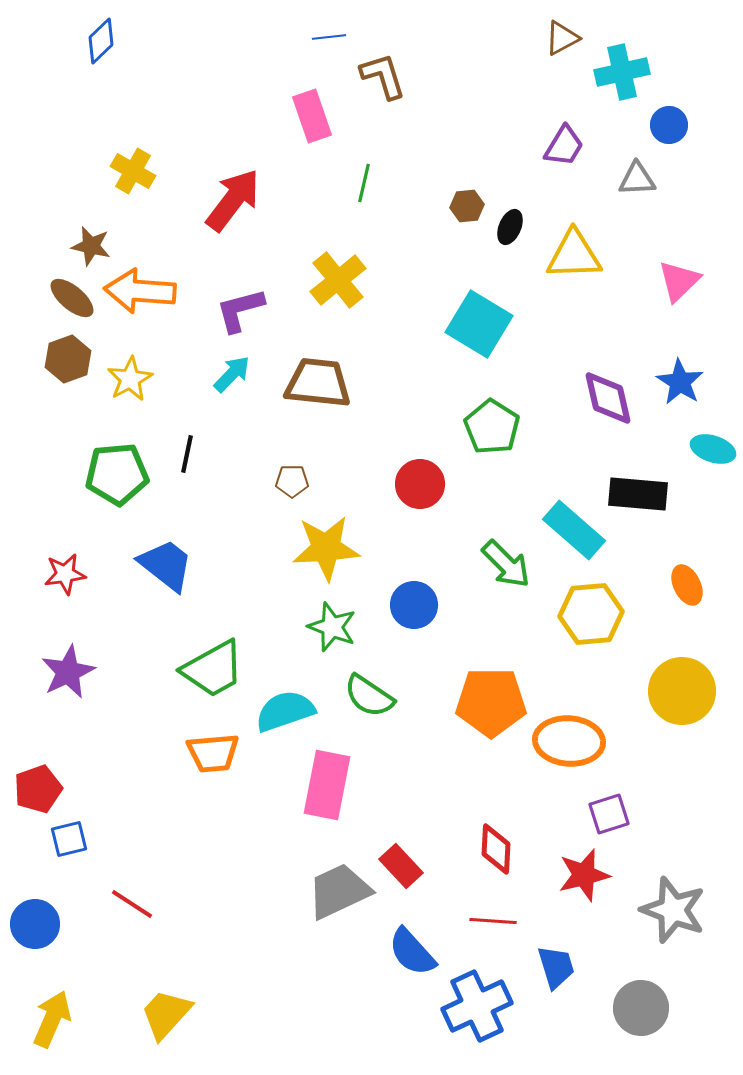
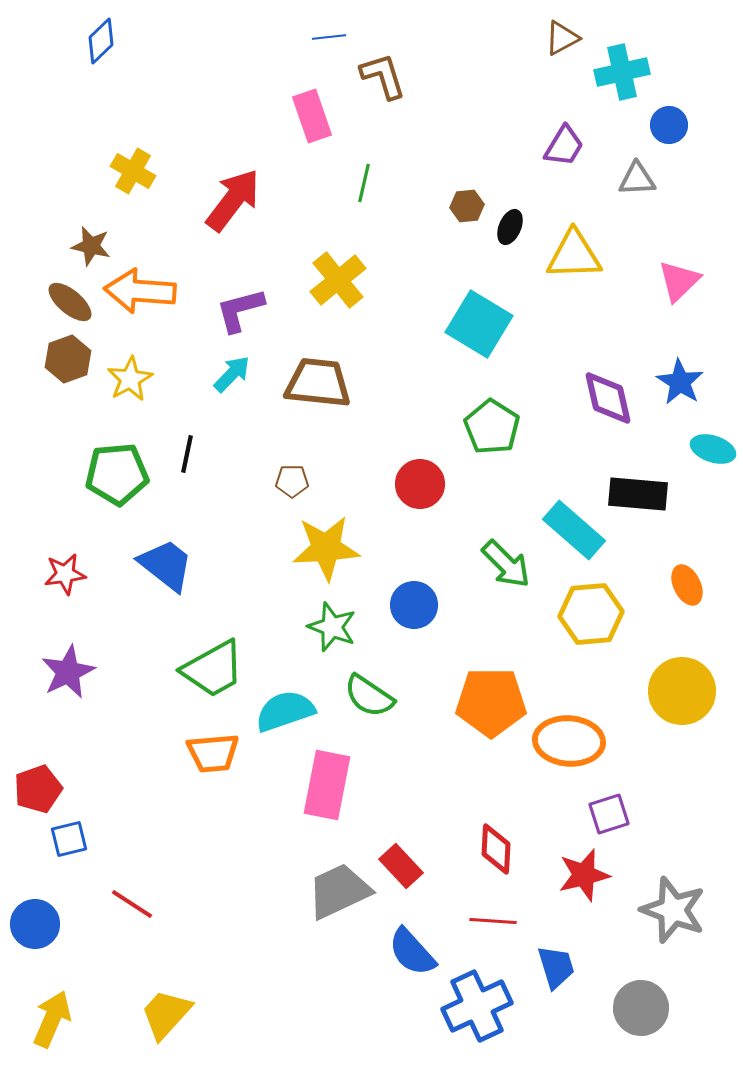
brown ellipse at (72, 298): moved 2 px left, 4 px down
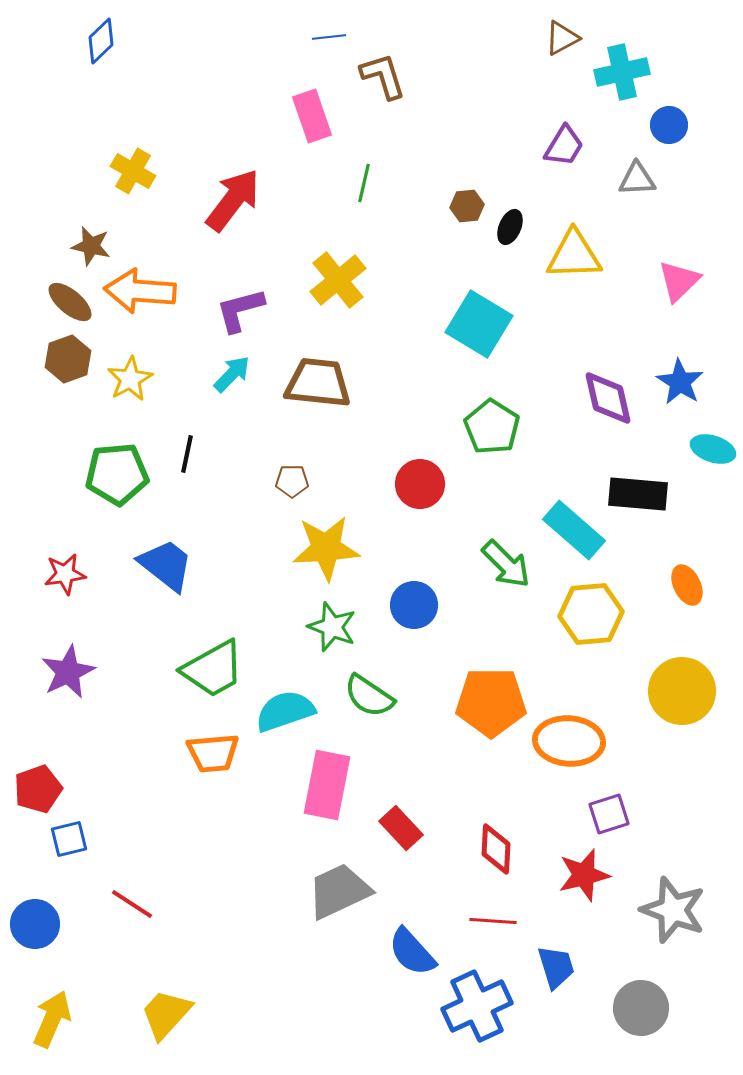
red rectangle at (401, 866): moved 38 px up
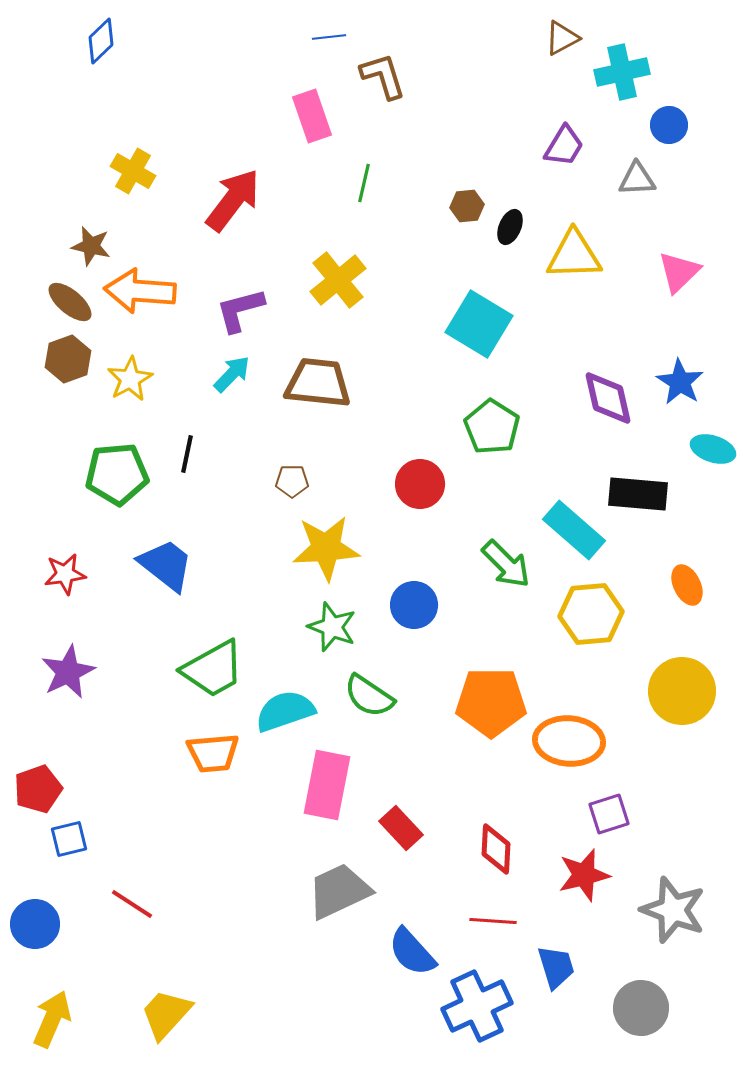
pink triangle at (679, 281): moved 9 px up
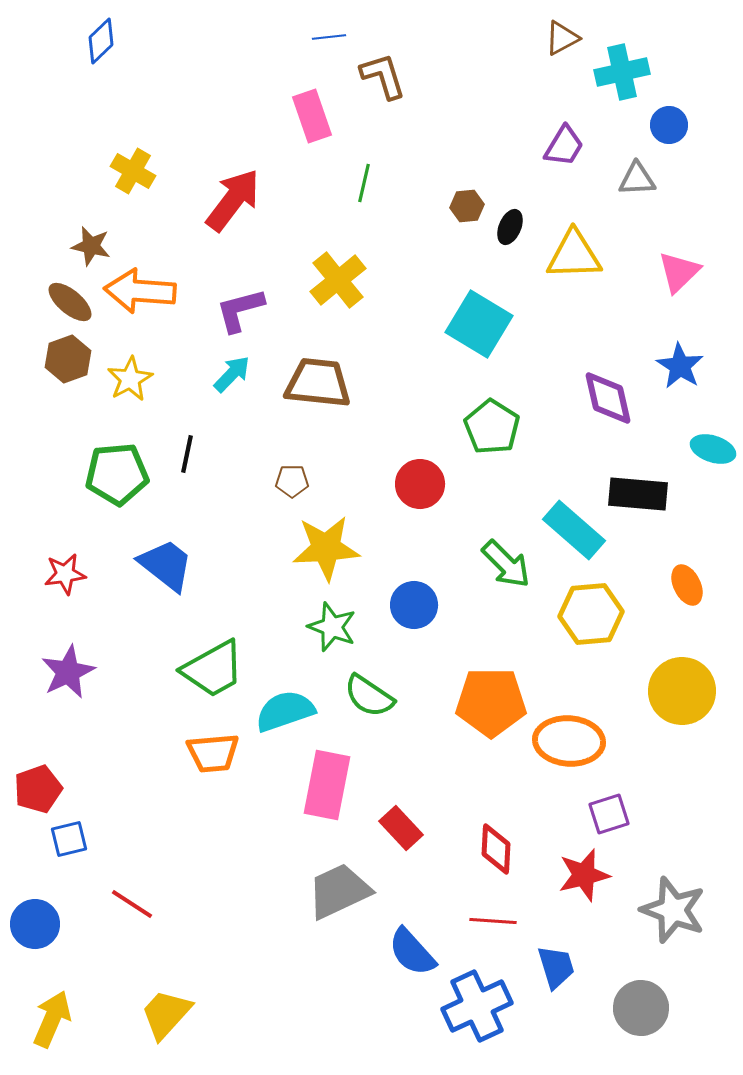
blue star at (680, 382): moved 16 px up
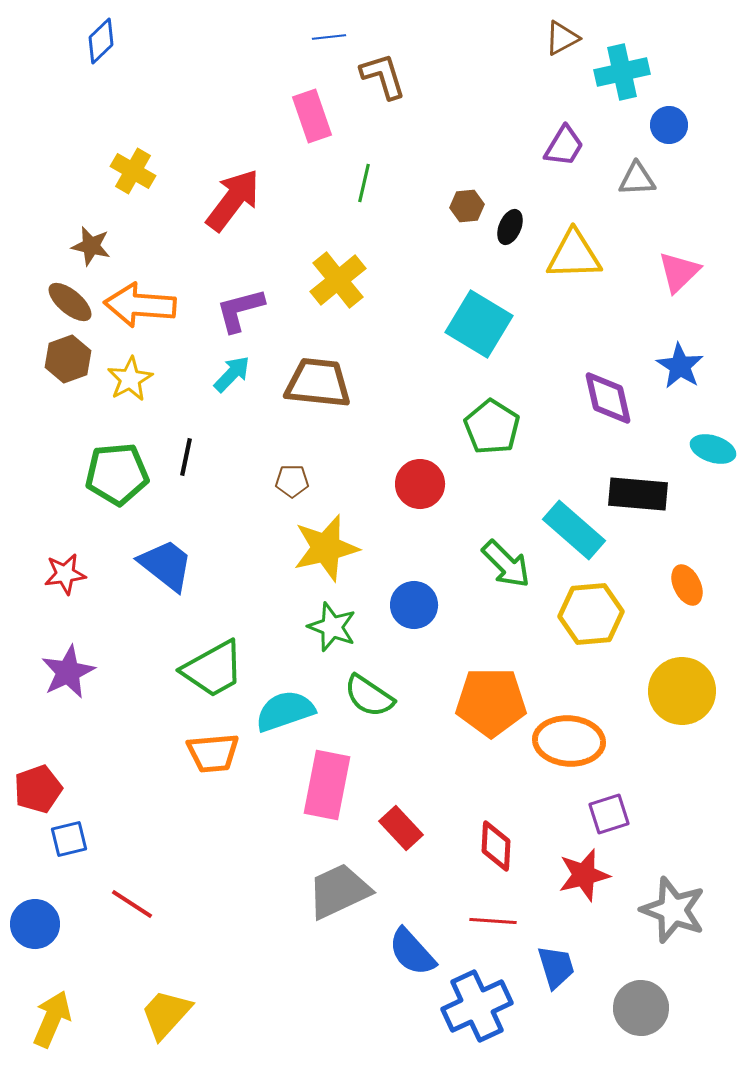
orange arrow at (140, 291): moved 14 px down
black line at (187, 454): moved 1 px left, 3 px down
yellow star at (326, 548): rotated 10 degrees counterclockwise
red diamond at (496, 849): moved 3 px up
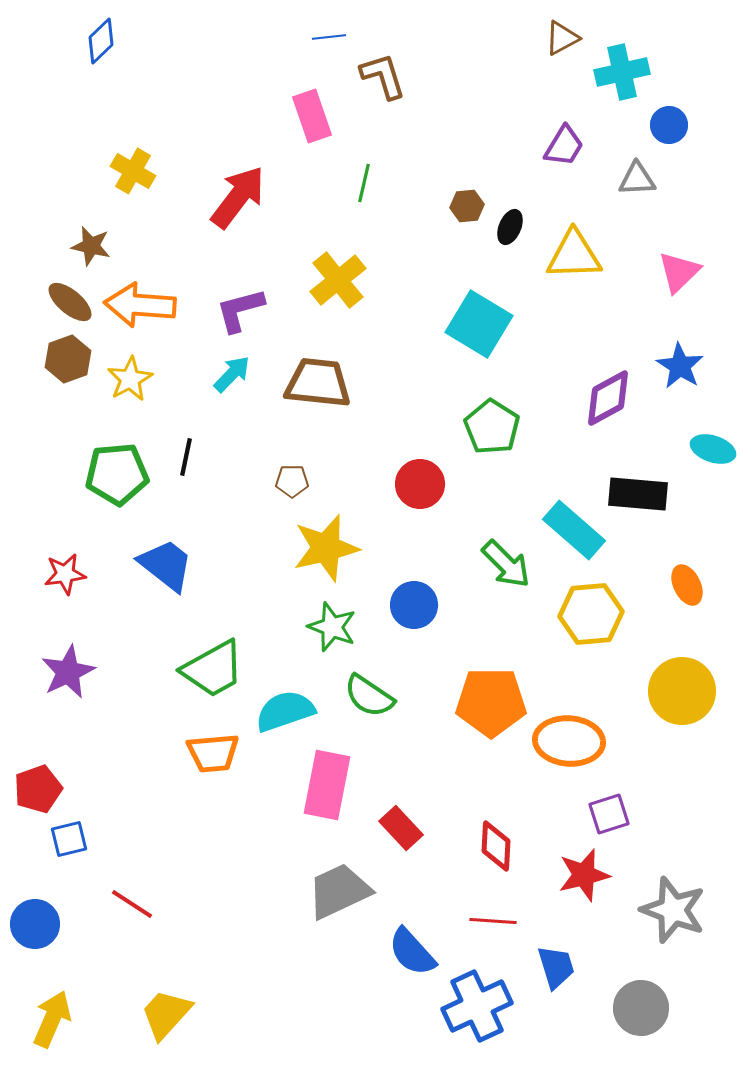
red arrow at (233, 200): moved 5 px right, 3 px up
purple diamond at (608, 398): rotated 74 degrees clockwise
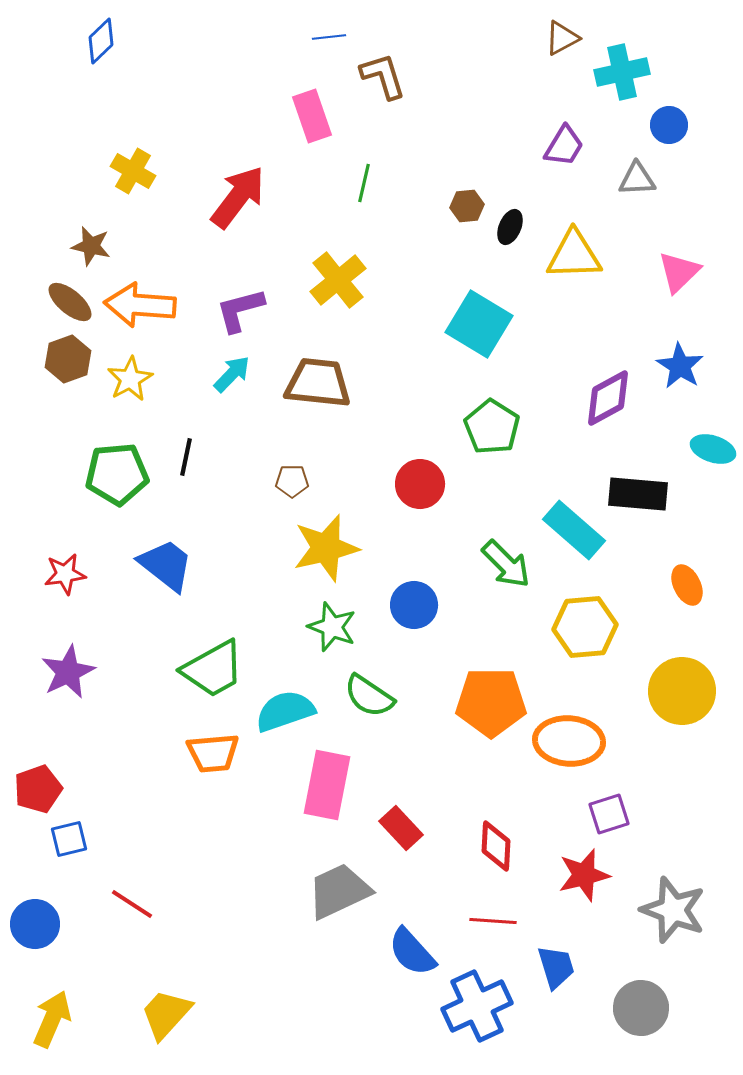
yellow hexagon at (591, 614): moved 6 px left, 13 px down
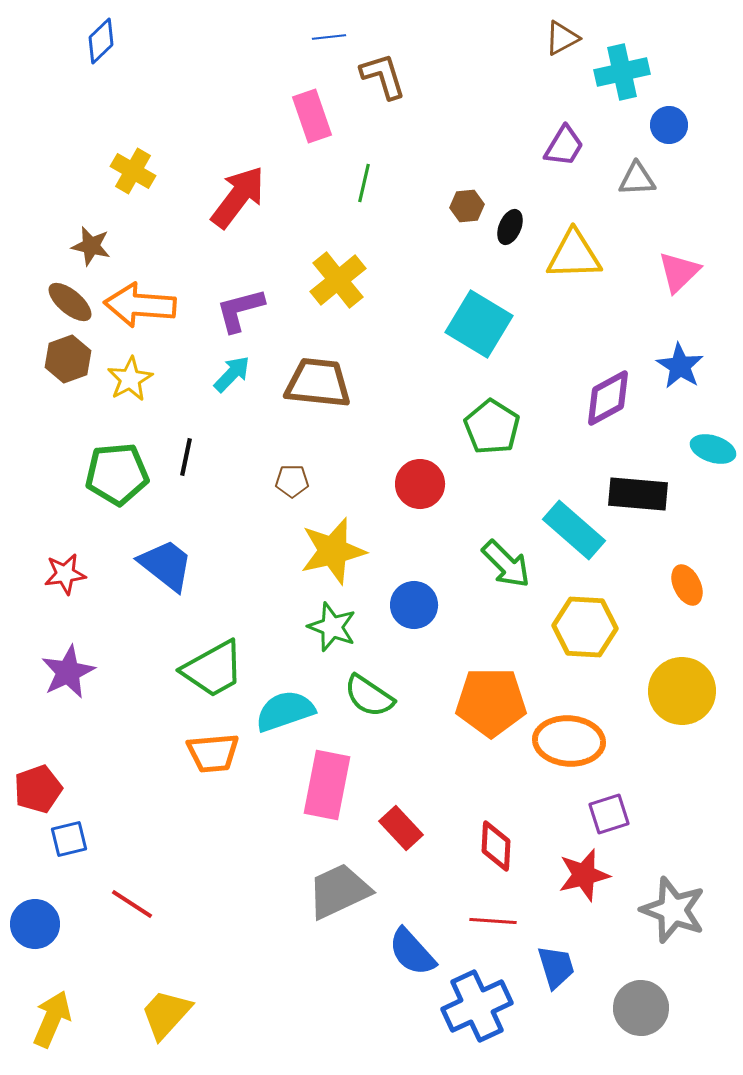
yellow star at (326, 548): moved 7 px right, 3 px down
yellow hexagon at (585, 627): rotated 8 degrees clockwise
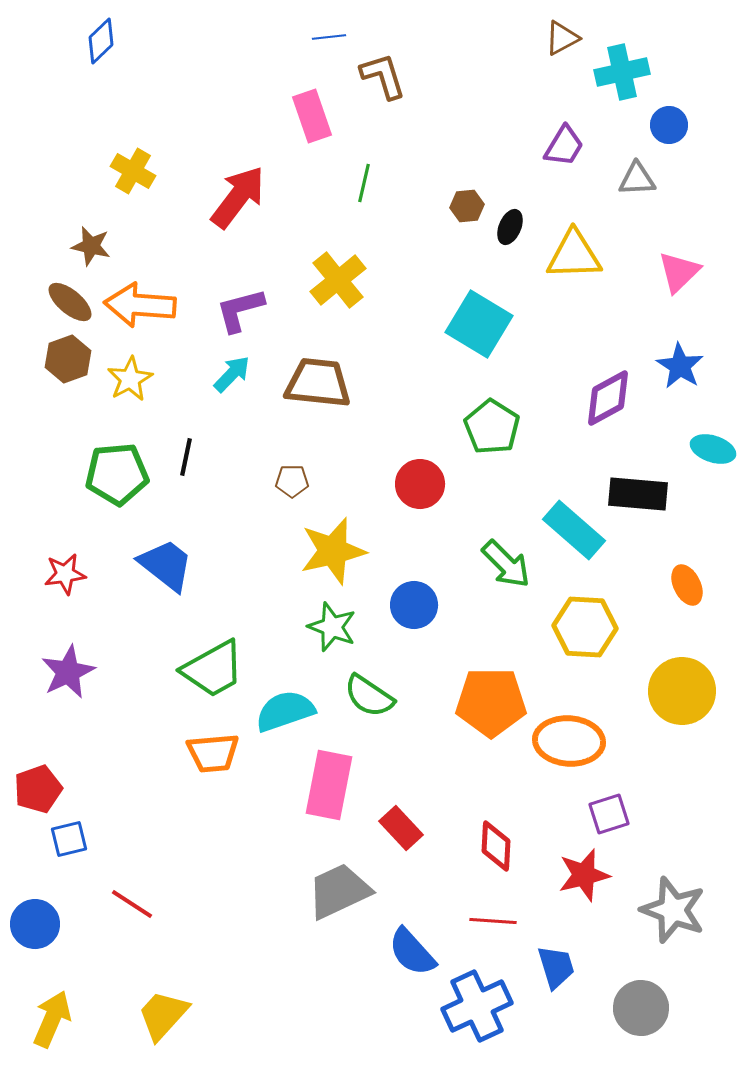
pink rectangle at (327, 785): moved 2 px right
yellow trapezoid at (166, 1014): moved 3 px left, 1 px down
